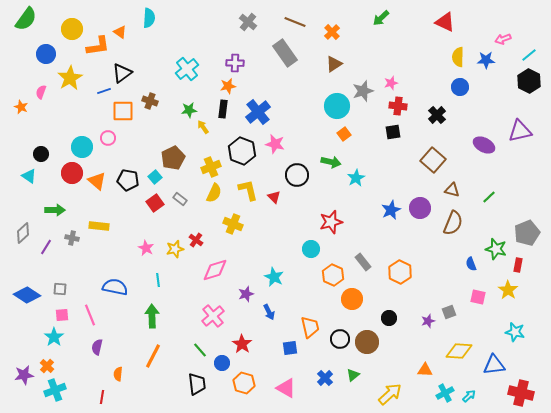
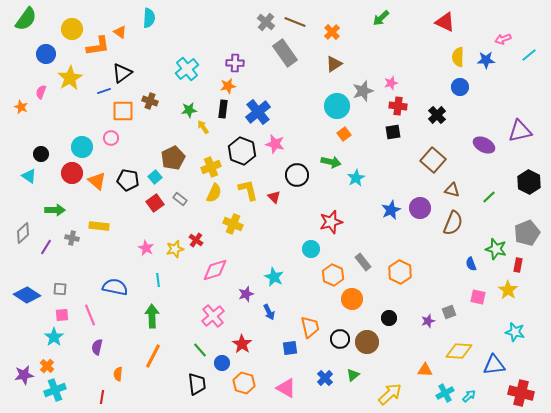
gray cross at (248, 22): moved 18 px right
black hexagon at (529, 81): moved 101 px down
pink circle at (108, 138): moved 3 px right
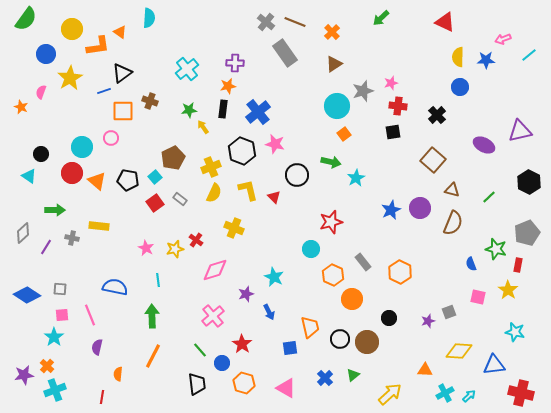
yellow cross at (233, 224): moved 1 px right, 4 px down
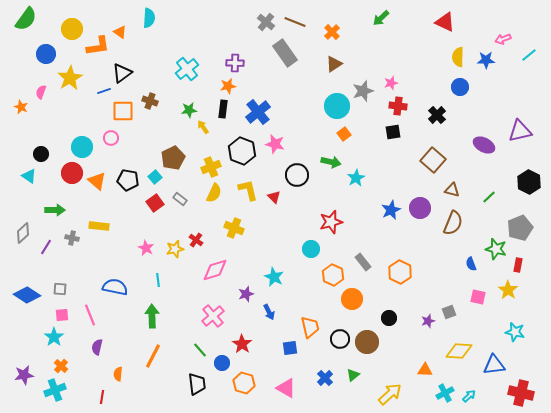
gray pentagon at (527, 233): moved 7 px left, 5 px up
orange cross at (47, 366): moved 14 px right
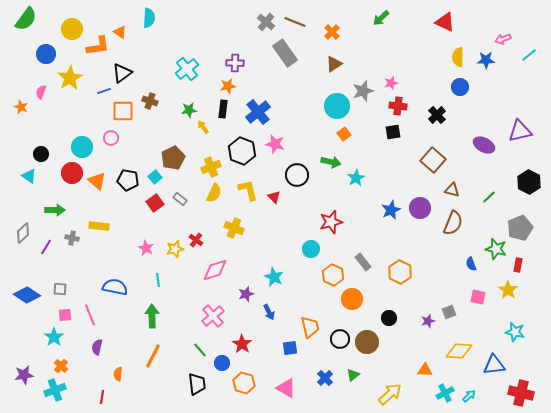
pink square at (62, 315): moved 3 px right
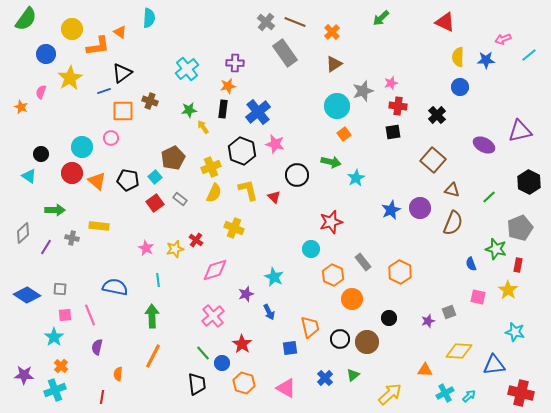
green line at (200, 350): moved 3 px right, 3 px down
purple star at (24, 375): rotated 12 degrees clockwise
